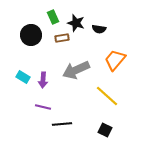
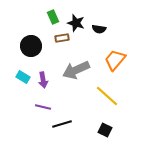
black circle: moved 11 px down
purple arrow: rotated 14 degrees counterclockwise
black line: rotated 12 degrees counterclockwise
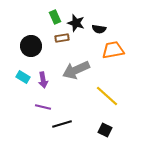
green rectangle: moved 2 px right
orange trapezoid: moved 2 px left, 10 px up; rotated 40 degrees clockwise
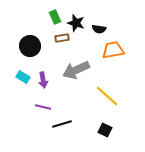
black circle: moved 1 px left
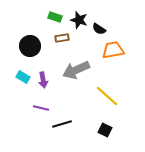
green rectangle: rotated 48 degrees counterclockwise
black star: moved 3 px right, 3 px up
black semicircle: rotated 24 degrees clockwise
purple line: moved 2 px left, 1 px down
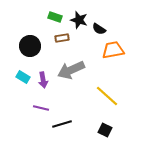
gray arrow: moved 5 px left
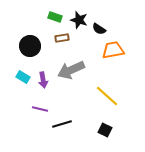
purple line: moved 1 px left, 1 px down
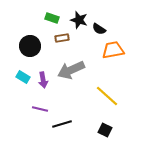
green rectangle: moved 3 px left, 1 px down
